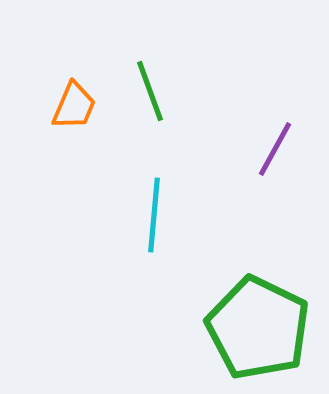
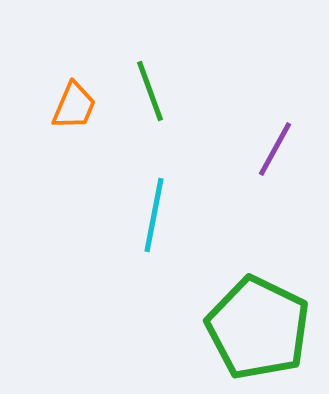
cyan line: rotated 6 degrees clockwise
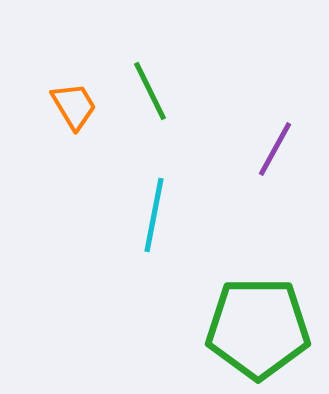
green line: rotated 6 degrees counterclockwise
orange trapezoid: rotated 54 degrees counterclockwise
green pentagon: rotated 26 degrees counterclockwise
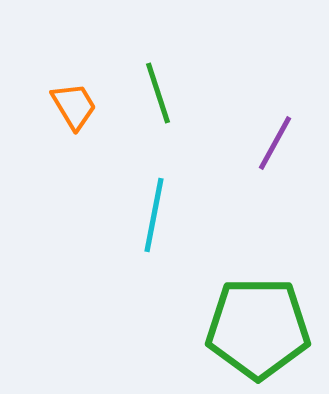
green line: moved 8 px right, 2 px down; rotated 8 degrees clockwise
purple line: moved 6 px up
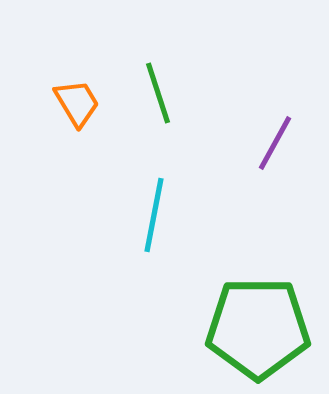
orange trapezoid: moved 3 px right, 3 px up
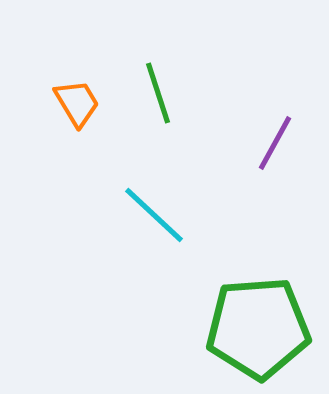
cyan line: rotated 58 degrees counterclockwise
green pentagon: rotated 4 degrees counterclockwise
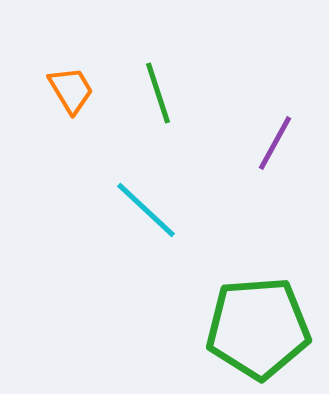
orange trapezoid: moved 6 px left, 13 px up
cyan line: moved 8 px left, 5 px up
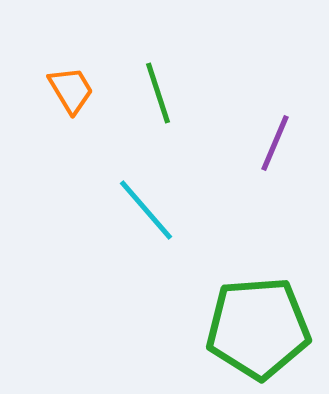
purple line: rotated 6 degrees counterclockwise
cyan line: rotated 6 degrees clockwise
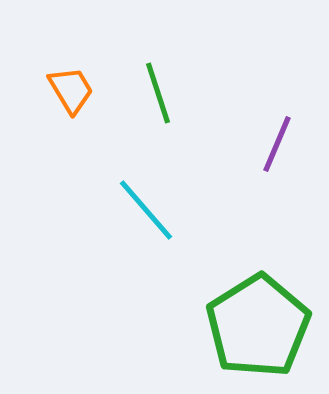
purple line: moved 2 px right, 1 px down
green pentagon: moved 2 px up; rotated 28 degrees counterclockwise
